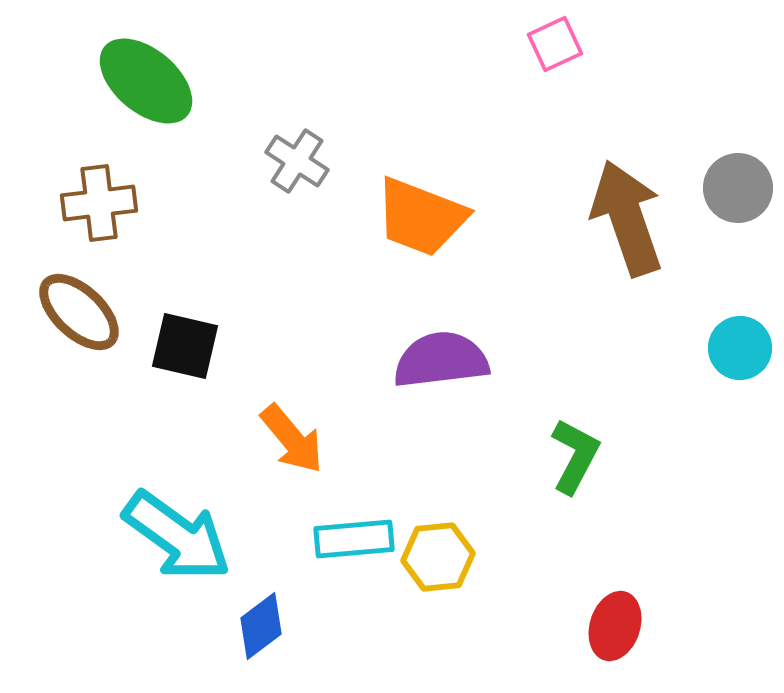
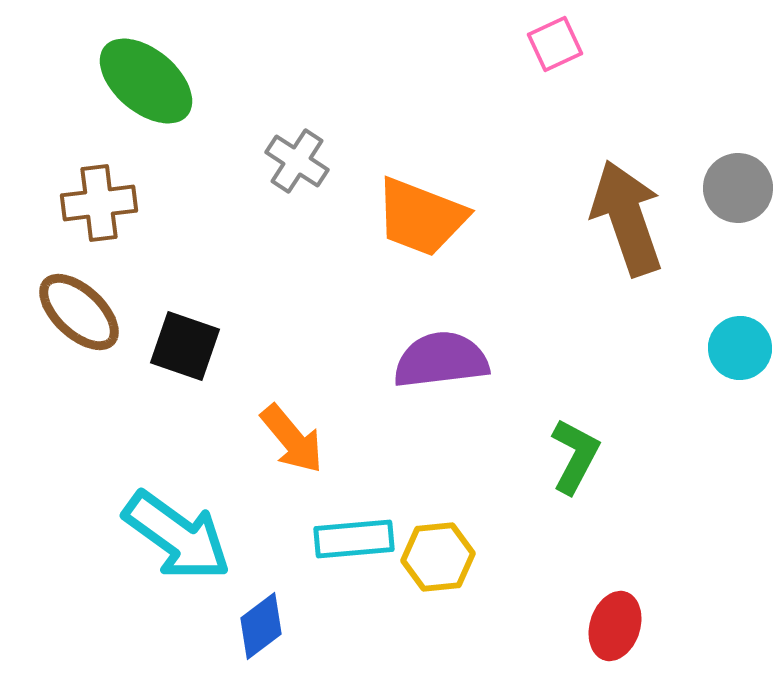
black square: rotated 6 degrees clockwise
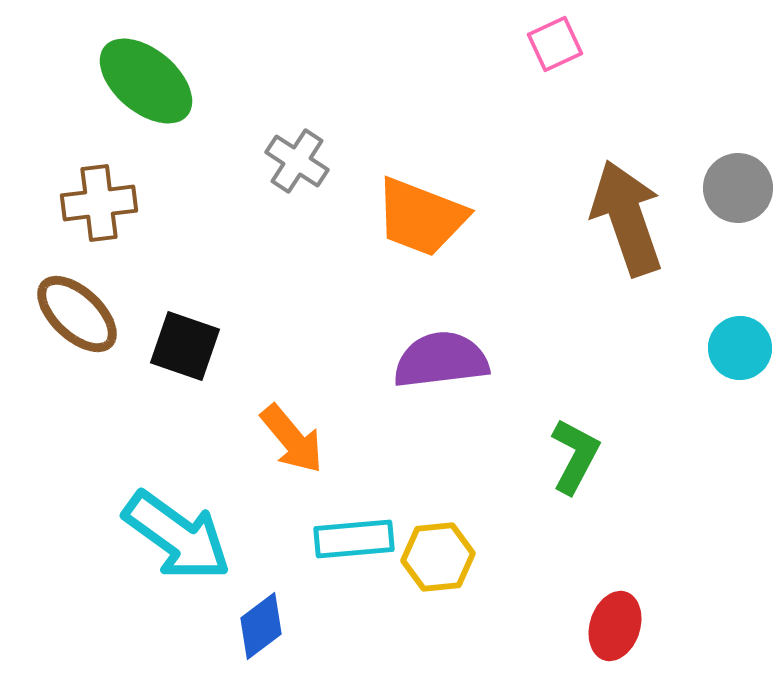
brown ellipse: moved 2 px left, 2 px down
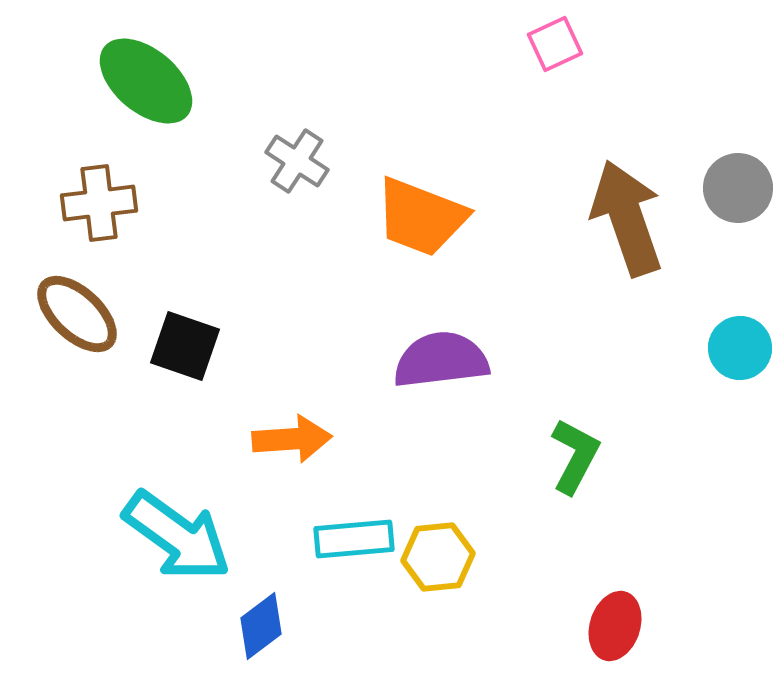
orange arrow: rotated 54 degrees counterclockwise
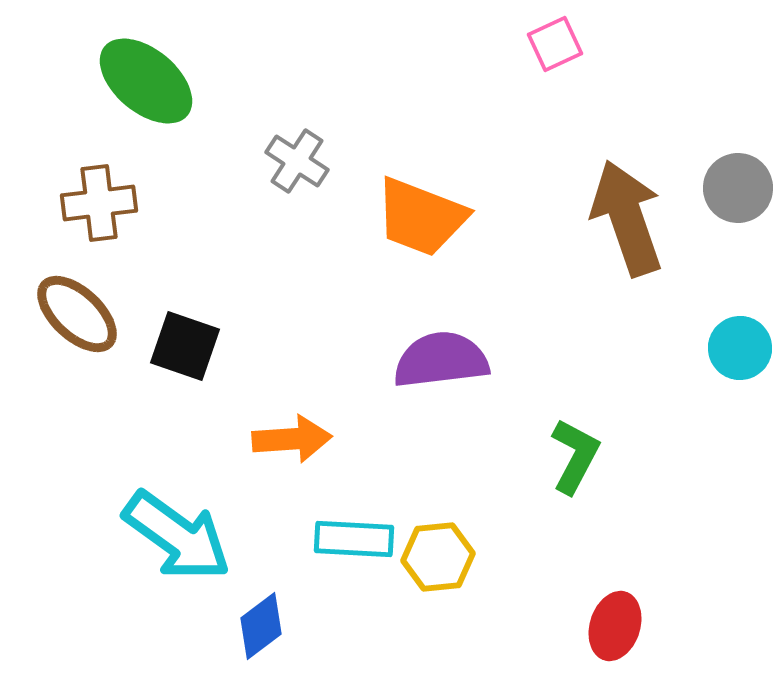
cyan rectangle: rotated 8 degrees clockwise
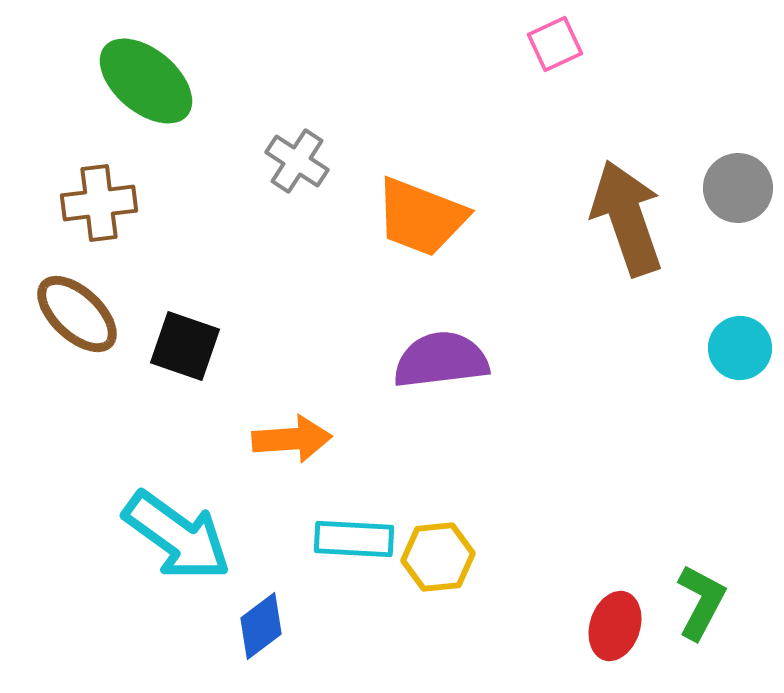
green L-shape: moved 126 px right, 146 px down
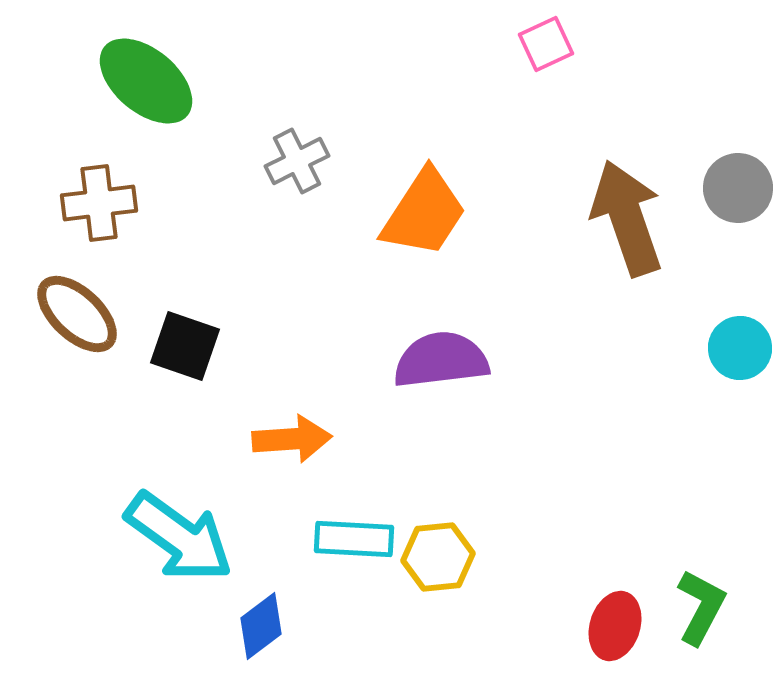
pink square: moved 9 px left
gray cross: rotated 30 degrees clockwise
orange trapezoid: moved 3 px right, 4 px up; rotated 78 degrees counterclockwise
cyan arrow: moved 2 px right, 1 px down
green L-shape: moved 5 px down
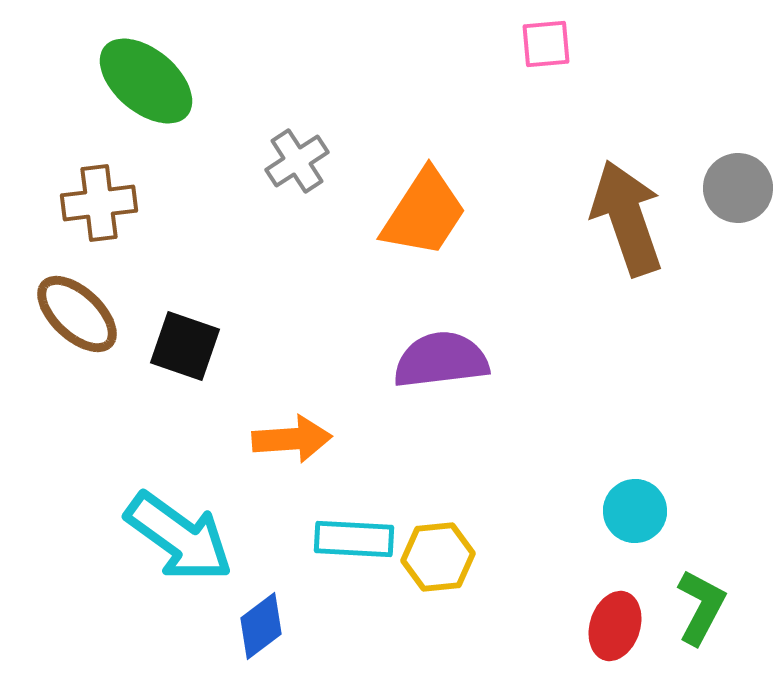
pink square: rotated 20 degrees clockwise
gray cross: rotated 6 degrees counterclockwise
cyan circle: moved 105 px left, 163 px down
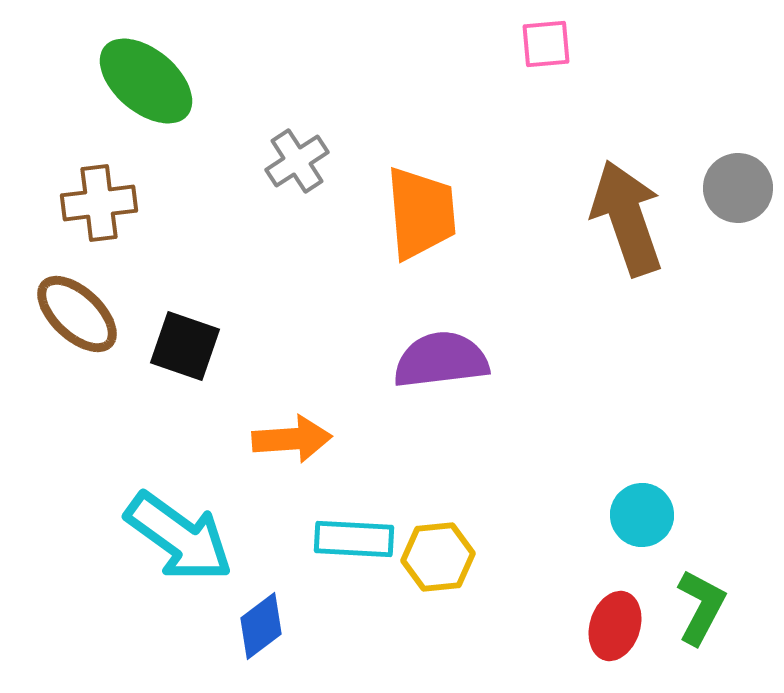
orange trapezoid: moved 3 px left; rotated 38 degrees counterclockwise
cyan circle: moved 7 px right, 4 px down
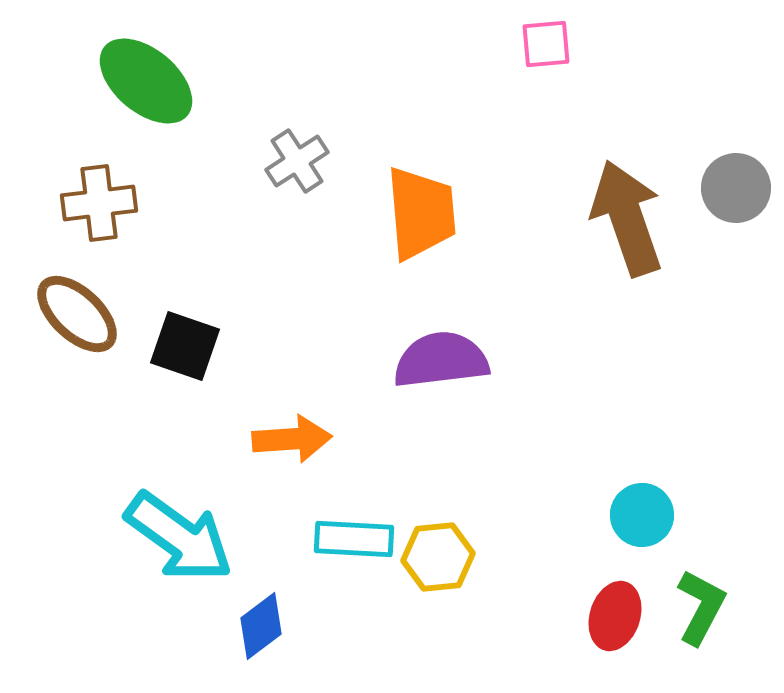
gray circle: moved 2 px left
red ellipse: moved 10 px up
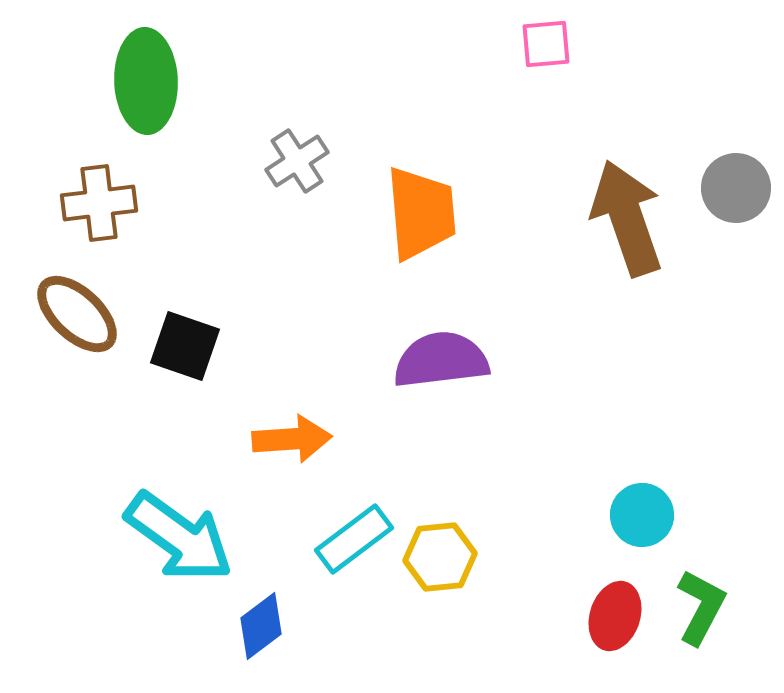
green ellipse: rotated 48 degrees clockwise
cyan rectangle: rotated 40 degrees counterclockwise
yellow hexagon: moved 2 px right
